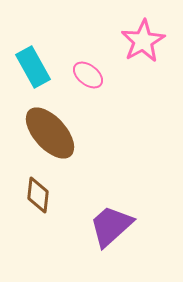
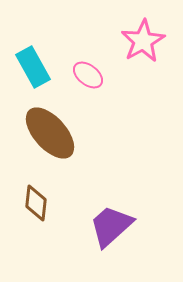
brown diamond: moved 2 px left, 8 px down
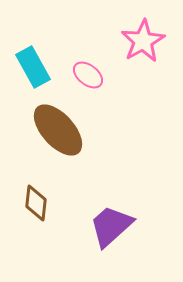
brown ellipse: moved 8 px right, 3 px up
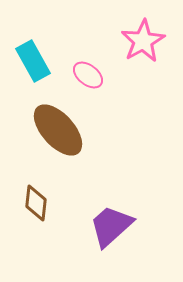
cyan rectangle: moved 6 px up
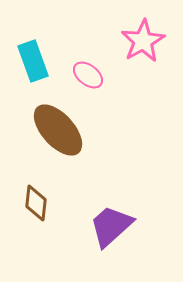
cyan rectangle: rotated 9 degrees clockwise
